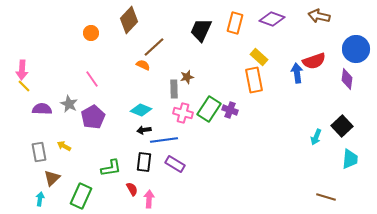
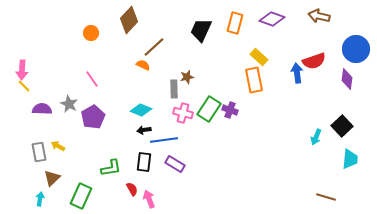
yellow arrow at (64, 146): moved 6 px left
pink arrow at (149, 199): rotated 24 degrees counterclockwise
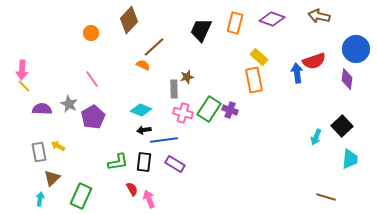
green L-shape at (111, 168): moved 7 px right, 6 px up
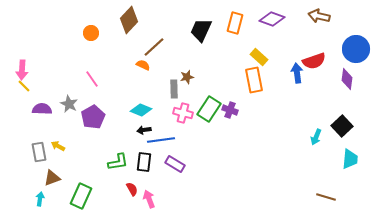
blue line at (164, 140): moved 3 px left
brown triangle at (52, 178): rotated 24 degrees clockwise
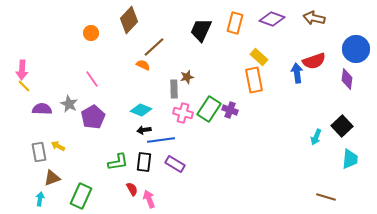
brown arrow at (319, 16): moved 5 px left, 2 px down
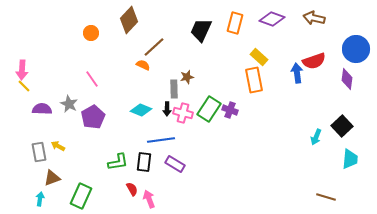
black arrow at (144, 130): moved 23 px right, 21 px up; rotated 80 degrees counterclockwise
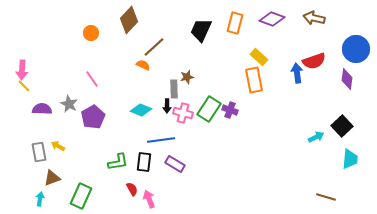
black arrow at (167, 109): moved 3 px up
cyan arrow at (316, 137): rotated 140 degrees counterclockwise
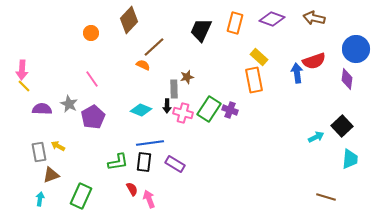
blue line at (161, 140): moved 11 px left, 3 px down
brown triangle at (52, 178): moved 1 px left, 3 px up
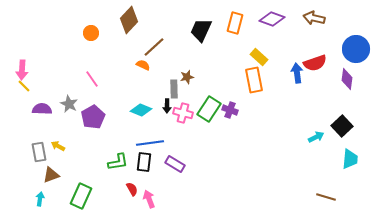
red semicircle at (314, 61): moved 1 px right, 2 px down
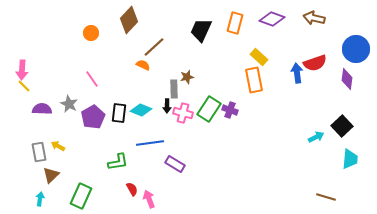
black rectangle at (144, 162): moved 25 px left, 49 px up
brown triangle at (51, 175): rotated 24 degrees counterclockwise
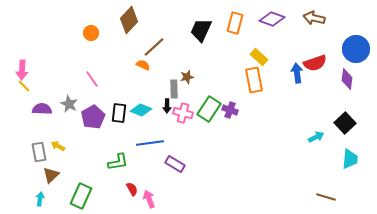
black square at (342, 126): moved 3 px right, 3 px up
